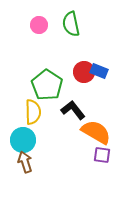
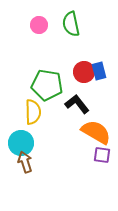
blue rectangle: rotated 54 degrees clockwise
green pentagon: rotated 24 degrees counterclockwise
black L-shape: moved 4 px right, 6 px up
cyan circle: moved 2 px left, 3 px down
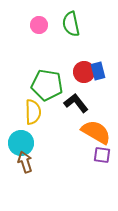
blue rectangle: moved 1 px left
black L-shape: moved 1 px left, 1 px up
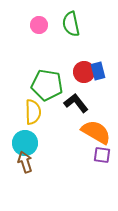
cyan circle: moved 4 px right
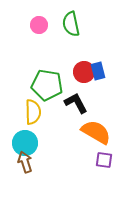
black L-shape: rotated 10 degrees clockwise
purple square: moved 2 px right, 5 px down
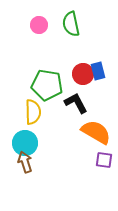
red circle: moved 1 px left, 2 px down
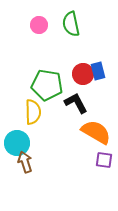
cyan circle: moved 8 px left
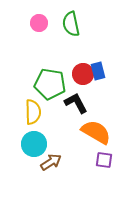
pink circle: moved 2 px up
green pentagon: moved 3 px right, 1 px up
cyan circle: moved 17 px right, 1 px down
brown arrow: moved 26 px right; rotated 75 degrees clockwise
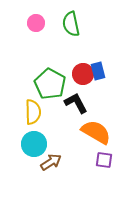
pink circle: moved 3 px left
green pentagon: rotated 20 degrees clockwise
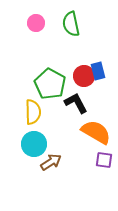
red circle: moved 1 px right, 2 px down
